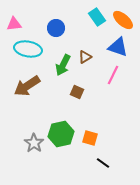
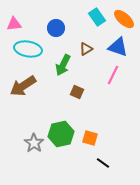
orange ellipse: moved 1 px right, 1 px up
brown triangle: moved 1 px right, 8 px up
brown arrow: moved 4 px left
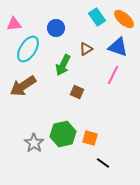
cyan ellipse: rotated 68 degrees counterclockwise
green hexagon: moved 2 px right
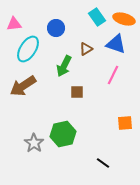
orange ellipse: rotated 25 degrees counterclockwise
blue triangle: moved 2 px left, 3 px up
green arrow: moved 1 px right, 1 px down
brown square: rotated 24 degrees counterclockwise
orange square: moved 35 px right, 15 px up; rotated 21 degrees counterclockwise
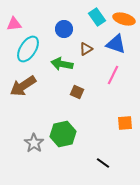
blue circle: moved 8 px right, 1 px down
green arrow: moved 2 px left, 2 px up; rotated 75 degrees clockwise
brown square: rotated 24 degrees clockwise
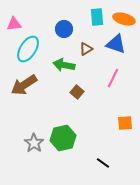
cyan rectangle: rotated 30 degrees clockwise
green arrow: moved 2 px right, 1 px down
pink line: moved 3 px down
brown arrow: moved 1 px right, 1 px up
brown square: rotated 16 degrees clockwise
green hexagon: moved 4 px down
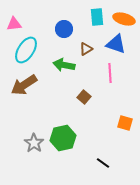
cyan ellipse: moved 2 px left, 1 px down
pink line: moved 3 px left, 5 px up; rotated 30 degrees counterclockwise
brown square: moved 7 px right, 5 px down
orange square: rotated 21 degrees clockwise
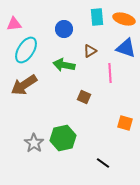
blue triangle: moved 10 px right, 4 px down
brown triangle: moved 4 px right, 2 px down
brown square: rotated 16 degrees counterclockwise
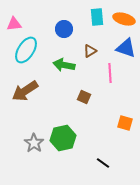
brown arrow: moved 1 px right, 6 px down
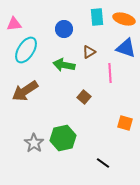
brown triangle: moved 1 px left, 1 px down
brown square: rotated 16 degrees clockwise
